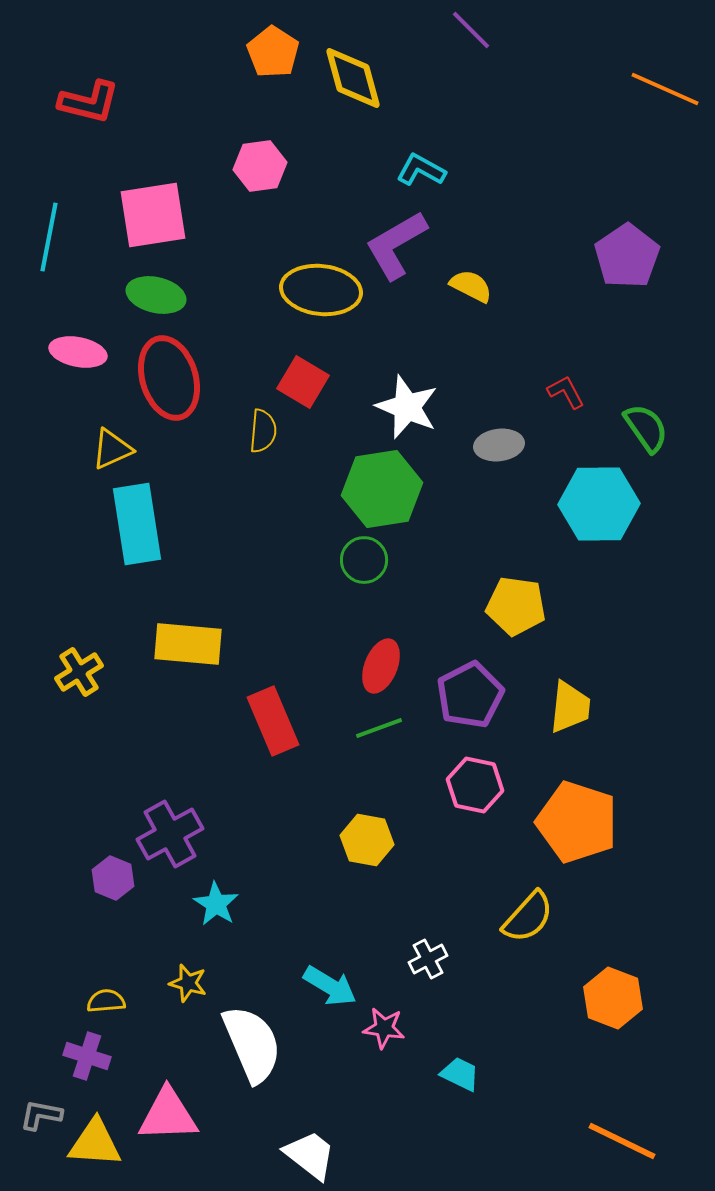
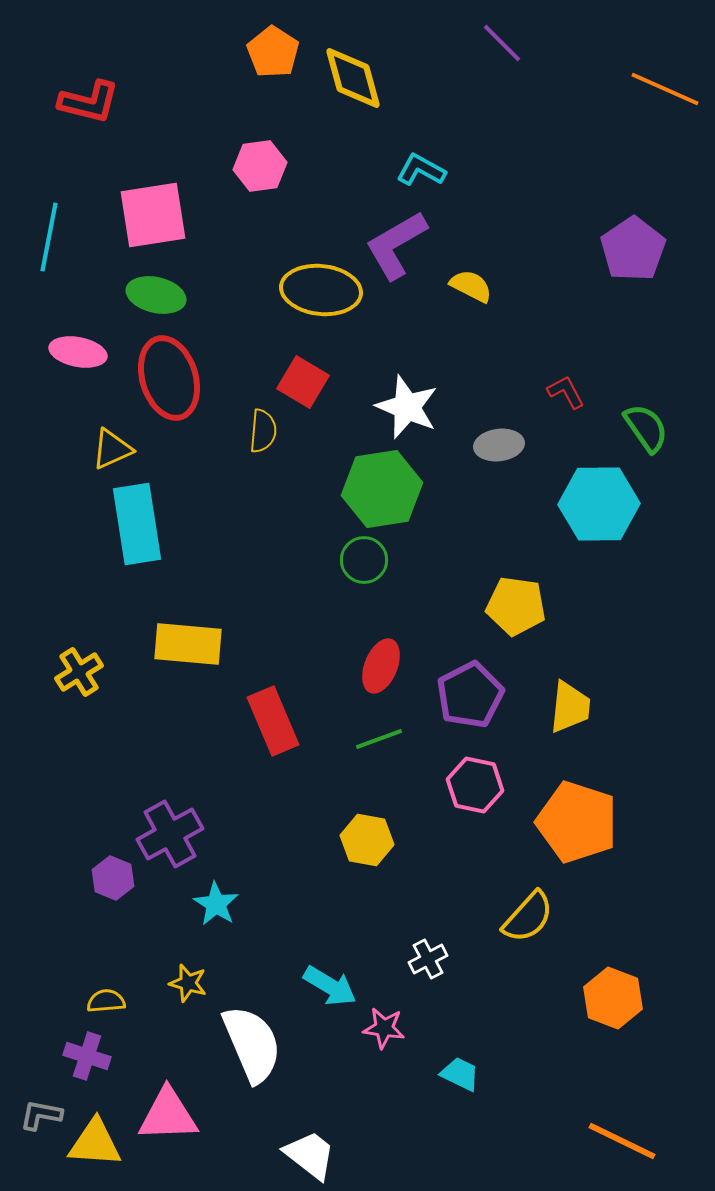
purple line at (471, 30): moved 31 px right, 13 px down
purple pentagon at (627, 256): moved 6 px right, 7 px up
green line at (379, 728): moved 11 px down
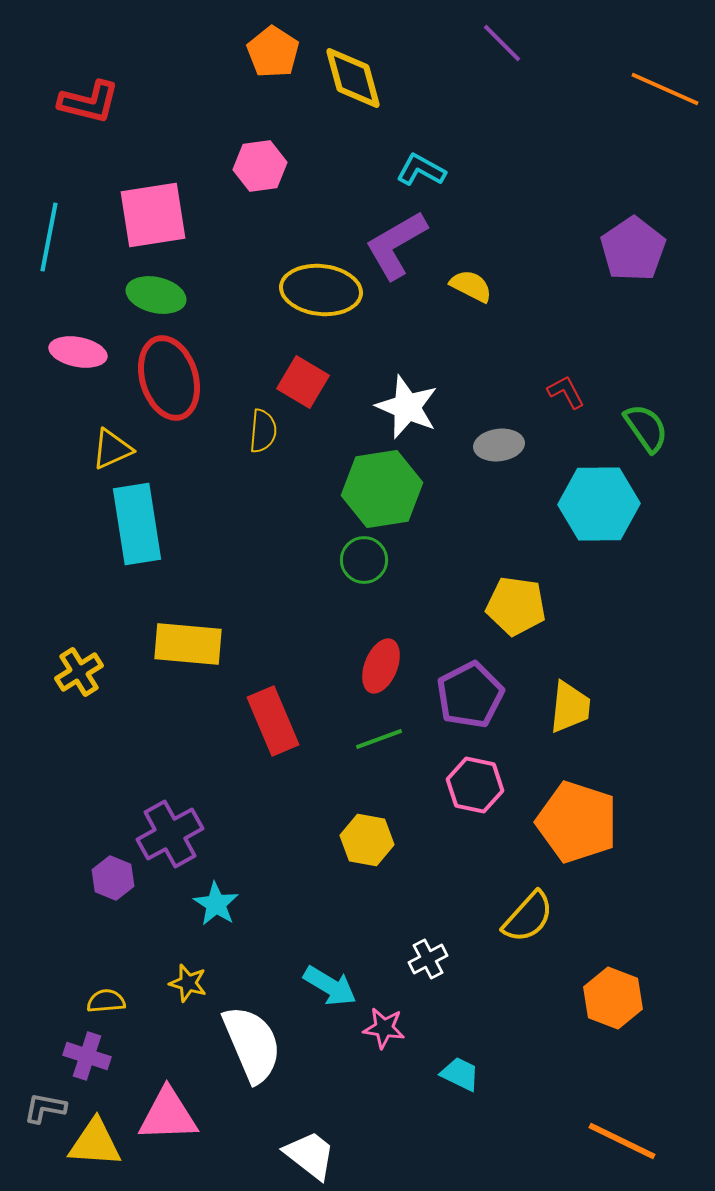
gray L-shape at (41, 1115): moved 4 px right, 7 px up
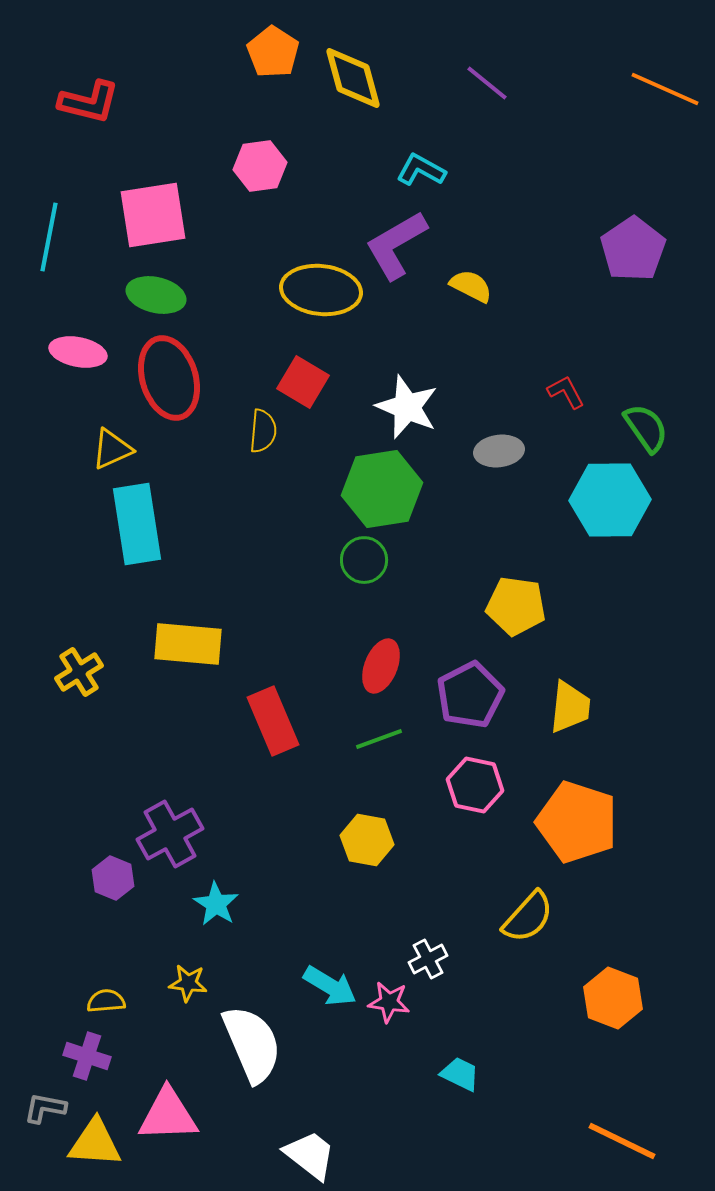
purple line at (502, 43): moved 15 px left, 40 px down; rotated 6 degrees counterclockwise
gray ellipse at (499, 445): moved 6 px down
cyan hexagon at (599, 504): moved 11 px right, 4 px up
yellow star at (188, 983): rotated 9 degrees counterclockwise
pink star at (384, 1028): moved 5 px right, 26 px up
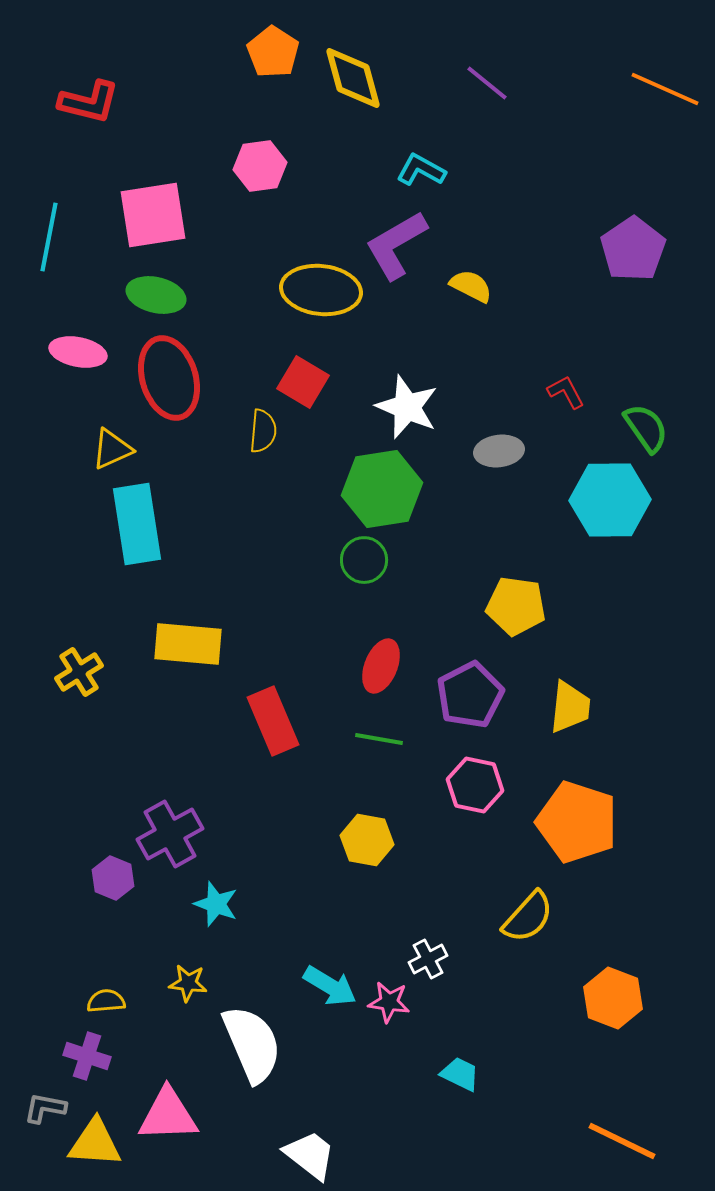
green line at (379, 739): rotated 30 degrees clockwise
cyan star at (216, 904): rotated 12 degrees counterclockwise
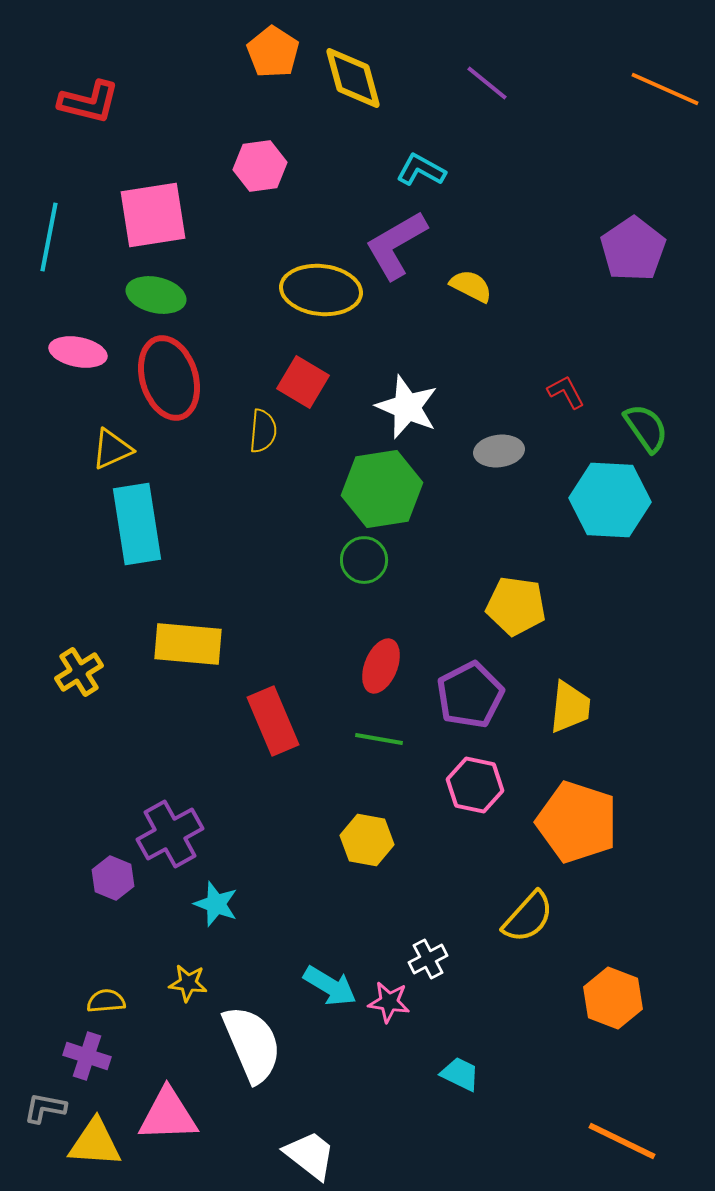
cyan hexagon at (610, 500): rotated 4 degrees clockwise
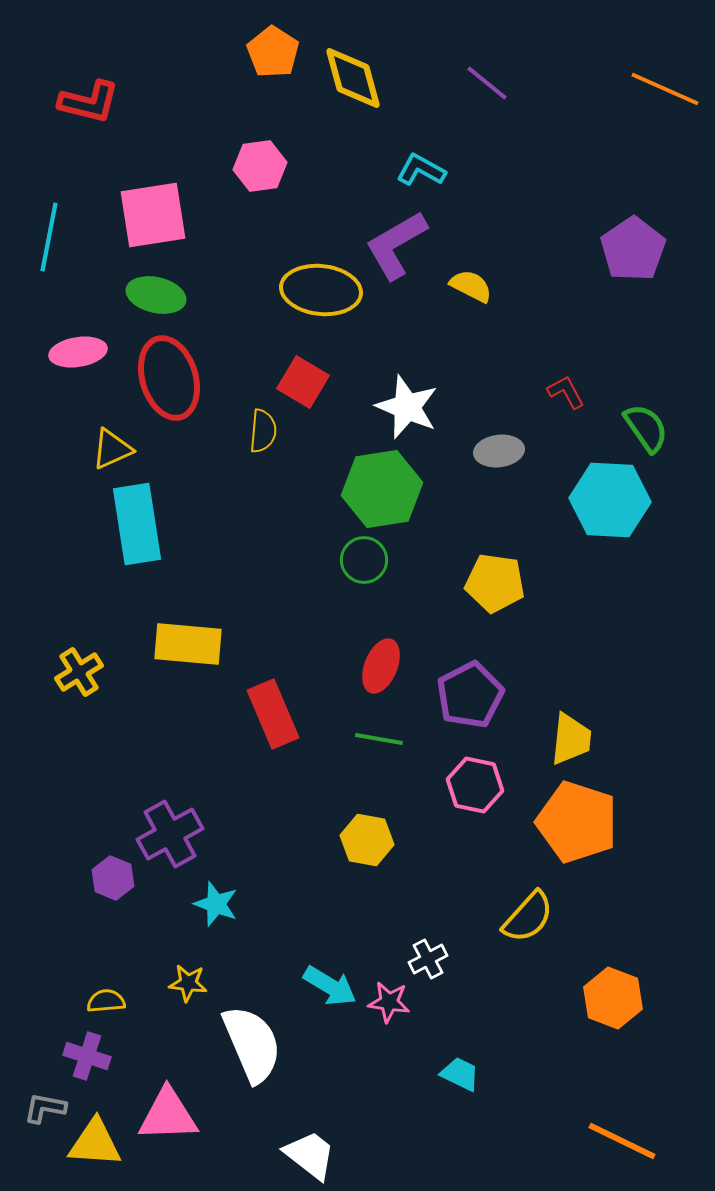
pink ellipse at (78, 352): rotated 20 degrees counterclockwise
yellow pentagon at (516, 606): moved 21 px left, 23 px up
yellow trapezoid at (570, 707): moved 1 px right, 32 px down
red rectangle at (273, 721): moved 7 px up
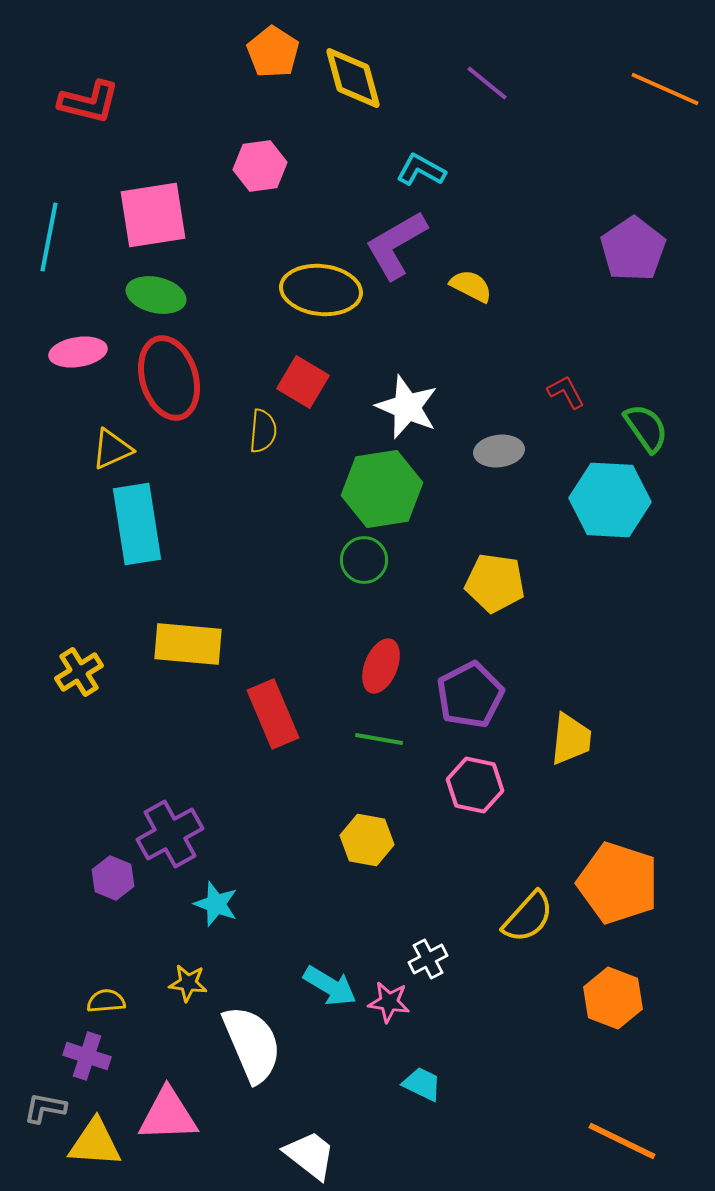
orange pentagon at (577, 822): moved 41 px right, 61 px down
cyan trapezoid at (460, 1074): moved 38 px left, 10 px down
